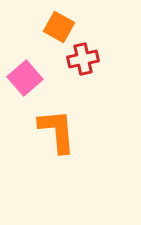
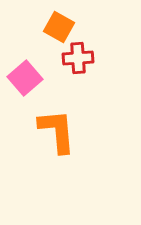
red cross: moved 5 px left, 1 px up; rotated 8 degrees clockwise
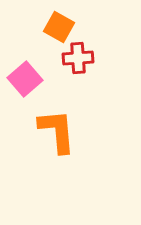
pink square: moved 1 px down
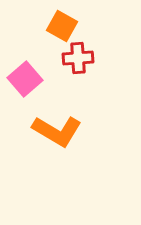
orange square: moved 3 px right, 1 px up
orange L-shape: rotated 126 degrees clockwise
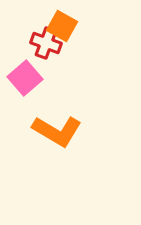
red cross: moved 32 px left, 15 px up; rotated 24 degrees clockwise
pink square: moved 1 px up
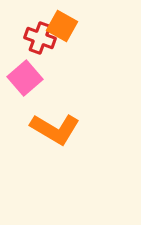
red cross: moved 6 px left, 5 px up
orange L-shape: moved 2 px left, 2 px up
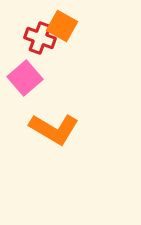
orange L-shape: moved 1 px left
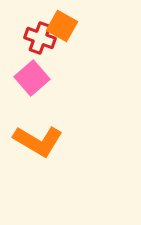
pink square: moved 7 px right
orange L-shape: moved 16 px left, 12 px down
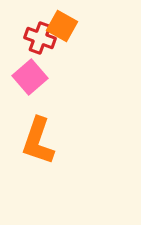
pink square: moved 2 px left, 1 px up
orange L-shape: rotated 78 degrees clockwise
